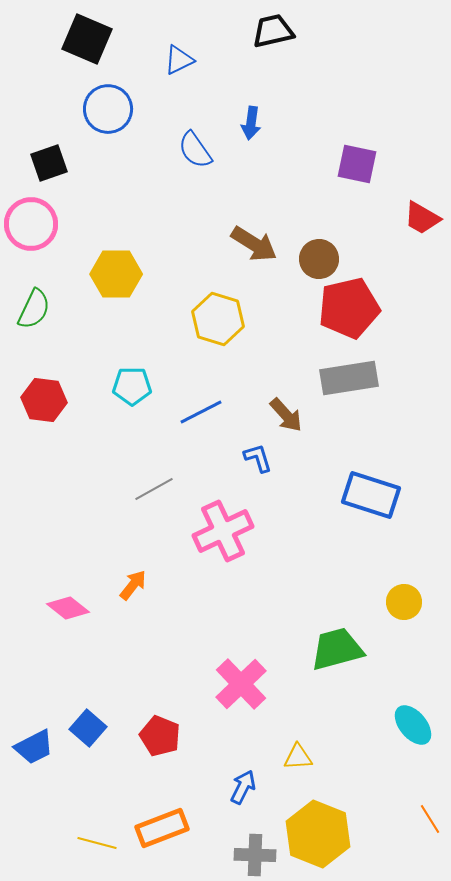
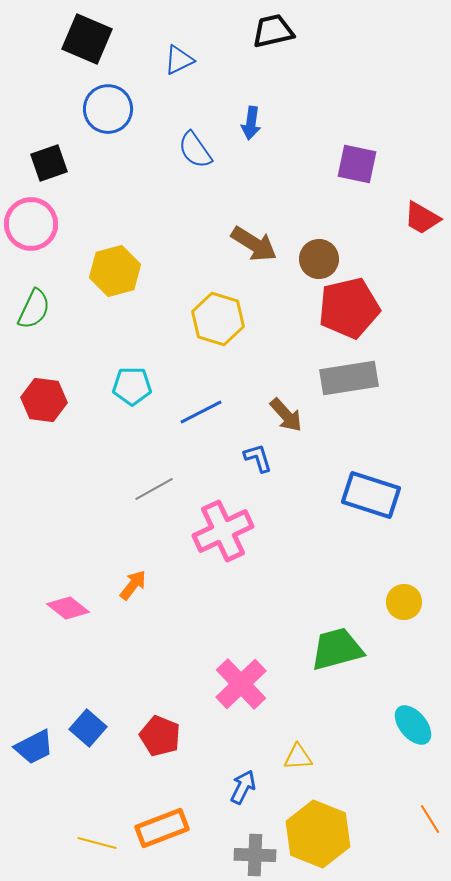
yellow hexagon at (116, 274): moved 1 px left, 3 px up; rotated 15 degrees counterclockwise
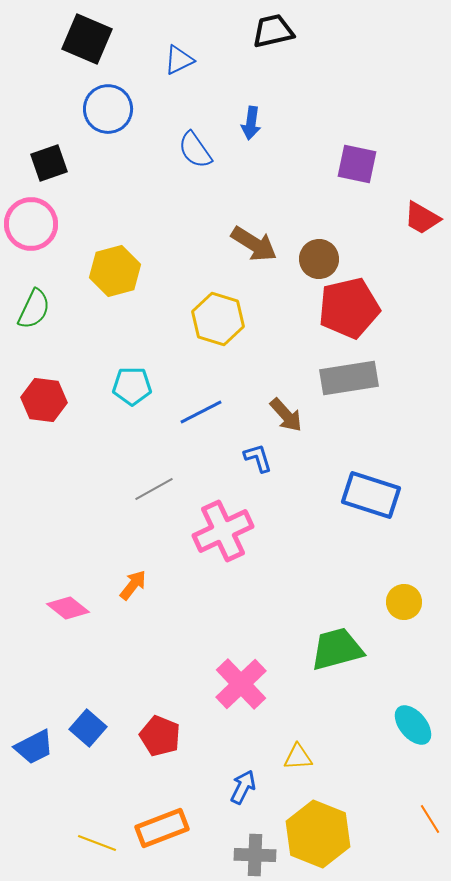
yellow line at (97, 843): rotated 6 degrees clockwise
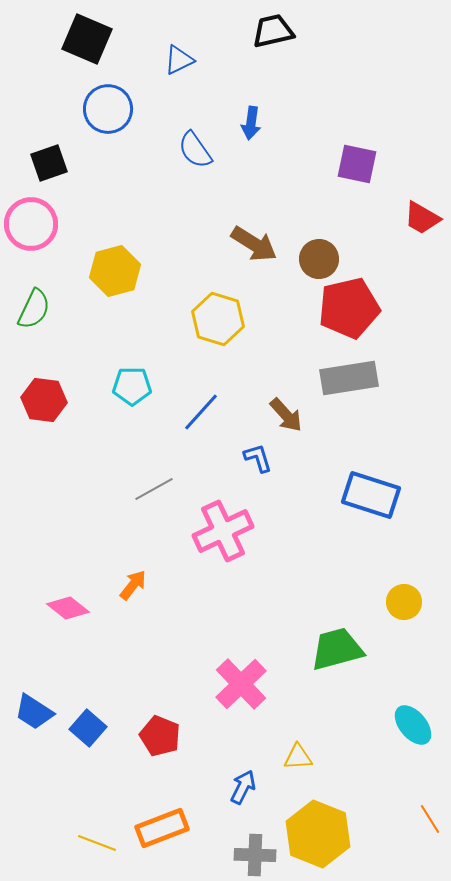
blue line at (201, 412): rotated 21 degrees counterclockwise
blue trapezoid at (34, 747): moved 35 px up; rotated 60 degrees clockwise
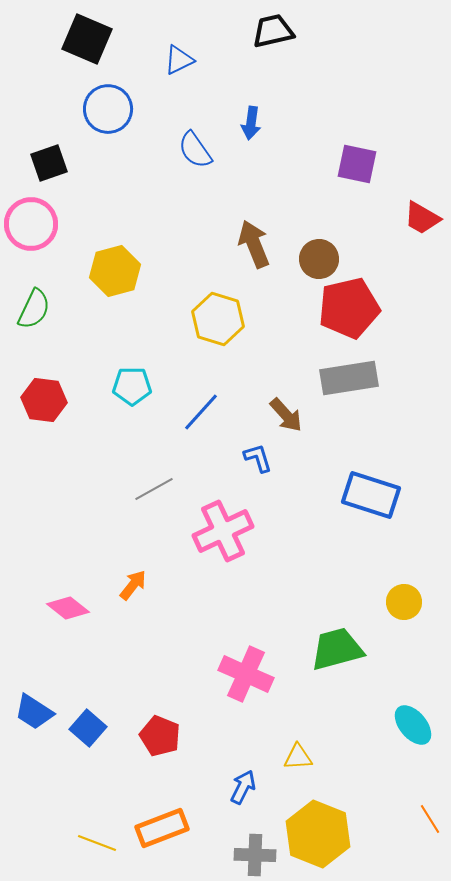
brown arrow at (254, 244): rotated 144 degrees counterclockwise
pink cross at (241, 684): moved 5 px right, 10 px up; rotated 22 degrees counterclockwise
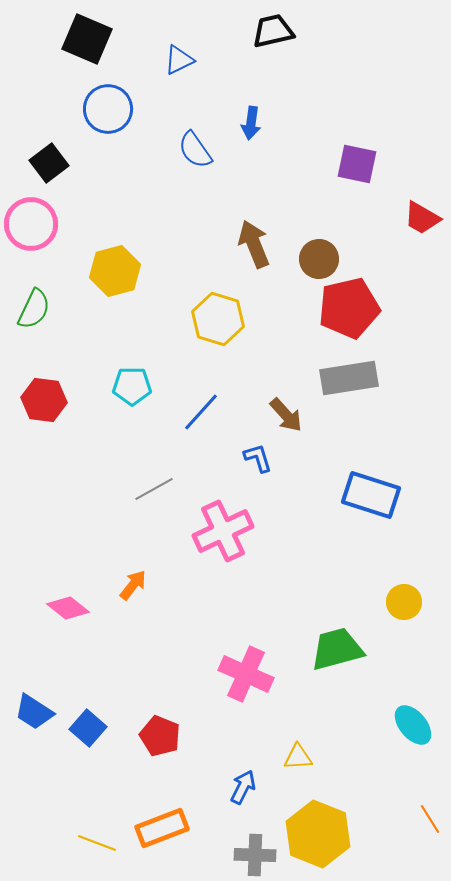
black square at (49, 163): rotated 18 degrees counterclockwise
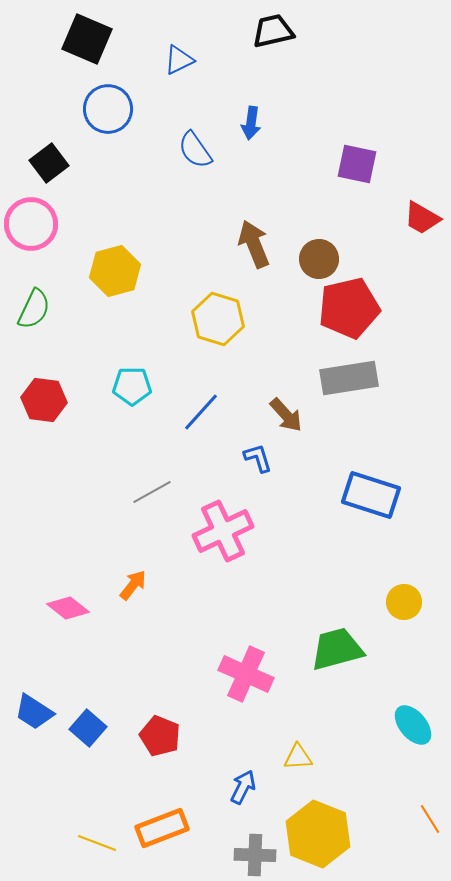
gray line at (154, 489): moved 2 px left, 3 px down
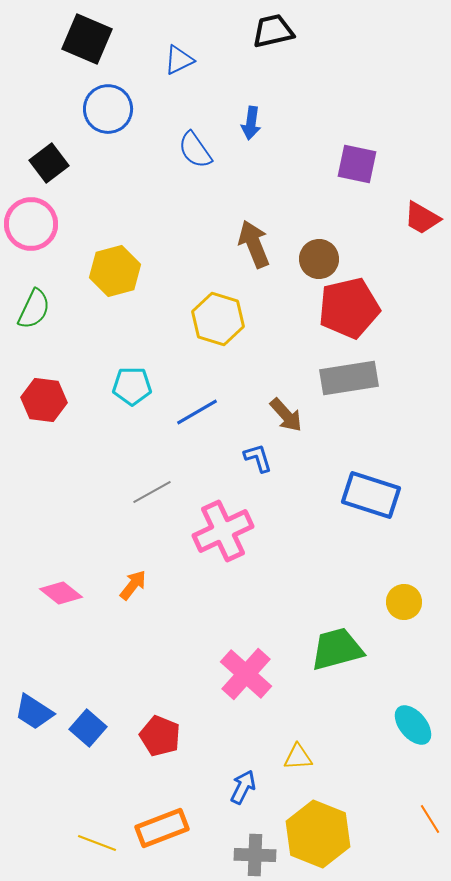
blue line at (201, 412): moved 4 px left; rotated 18 degrees clockwise
pink diamond at (68, 608): moved 7 px left, 15 px up
pink cross at (246, 674): rotated 18 degrees clockwise
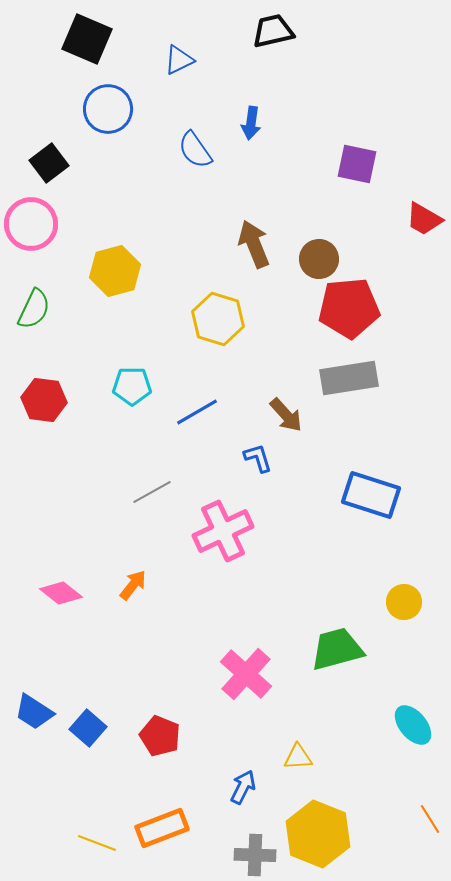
red trapezoid at (422, 218): moved 2 px right, 1 px down
red pentagon at (349, 308): rotated 8 degrees clockwise
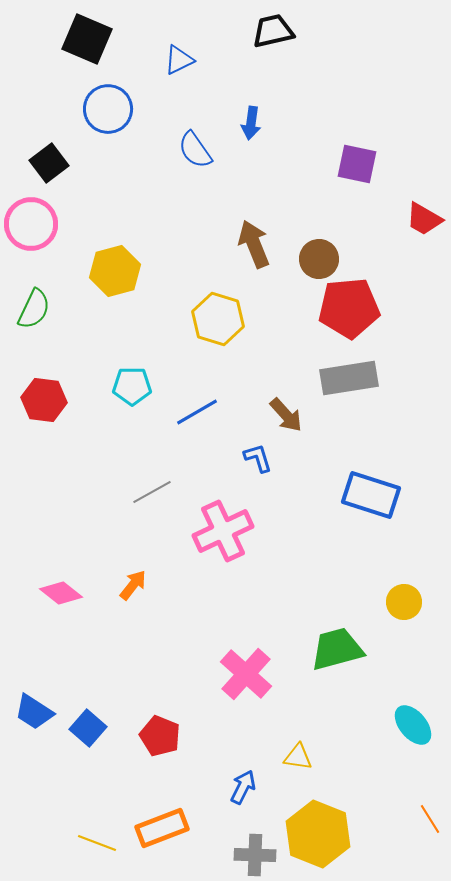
yellow triangle at (298, 757): rotated 12 degrees clockwise
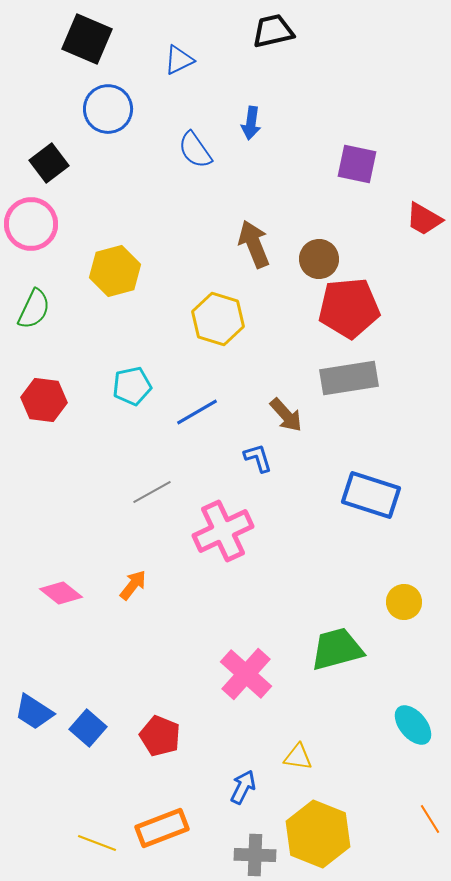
cyan pentagon at (132, 386): rotated 12 degrees counterclockwise
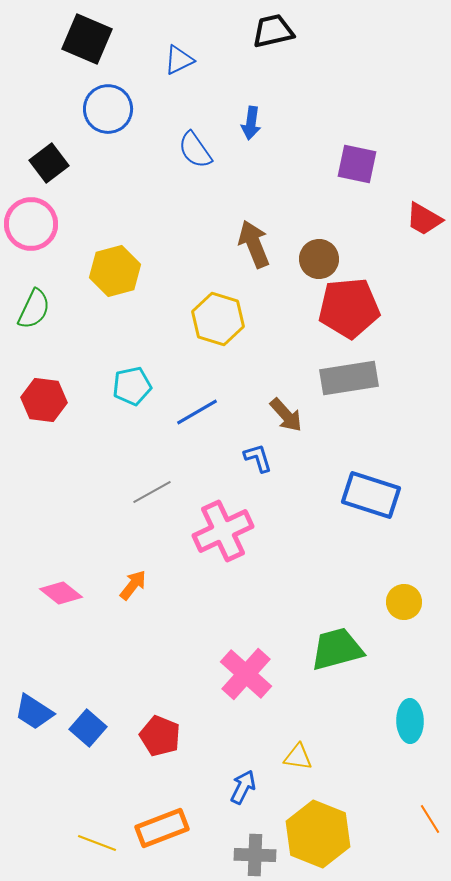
cyan ellipse at (413, 725): moved 3 px left, 4 px up; rotated 39 degrees clockwise
